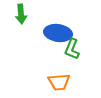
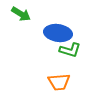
green arrow: rotated 54 degrees counterclockwise
green L-shape: moved 2 px left, 1 px down; rotated 95 degrees counterclockwise
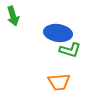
green arrow: moved 8 px left, 2 px down; rotated 42 degrees clockwise
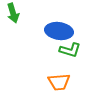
green arrow: moved 3 px up
blue ellipse: moved 1 px right, 2 px up
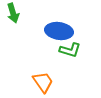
orange trapezoid: moved 16 px left; rotated 120 degrees counterclockwise
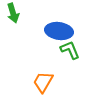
green L-shape: rotated 130 degrees counterclockwise
orange trapezoid: rotated 115 degrees counterclockwise
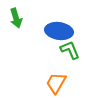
green arrow: moved 3 px right, 5 px down
orange trapezoid: moved 13 px right, 1 px down
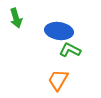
green L-shape: rotated 40 degrees counterclockwise
orange trapezoid: moved 2 px right, 3 px up
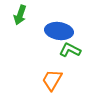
green arrow: moved 4 px right, 3 px up; rotated 36 degrees clockwise
orange trapezoid: moved 6 px left
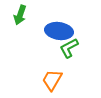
green L-shape: moved 1 px left, 2 px up; rotated 55 degrees counterclockwise
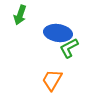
blue ellipse: moved 1 px left, 2 px down
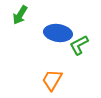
green arrow: rotated 12 degrees clockwise
green L-shape: moved 10 px right, 3 px up
